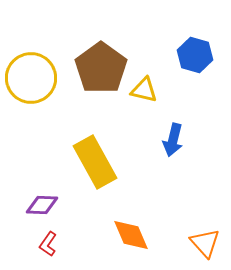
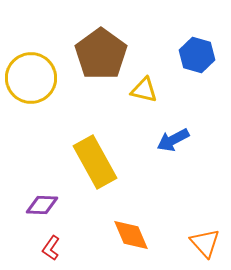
blue hexagon: moved 2 px right
brown pentagon: moved 14 px up
blue arrow: rotated 48 degrees clockwise
red L-shape: moved 3 px right, 4 px down
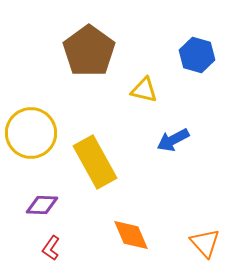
brown pentagon: moved 12 px left, 3 px up
yellow circle: moved 55 px down
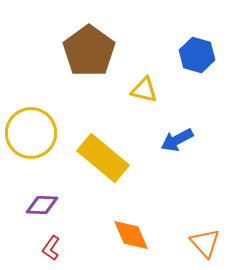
blue arrow: moved 4 px right
yellow rectangle: moved 8 px right, 4 px up; rotated 21 degrees counterclockwise
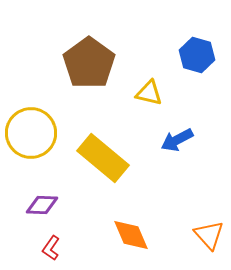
brown pentagon: moved 12 px down
yellow triangle: moved 5 px right, 3 px down
orange triangle: moved 4 px right, 8 px up
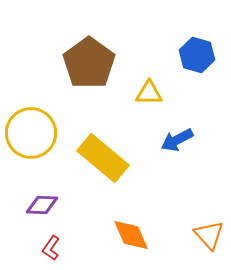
yellow triangle: rotated 12 degrees counterclockwise
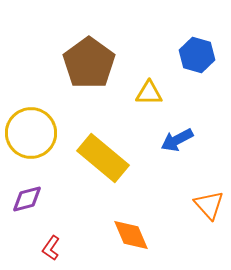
purple diamond: moved 15 px left, 6 px up; rotated 16 degrees counterclockwise
orange triangle: moved 30 px up
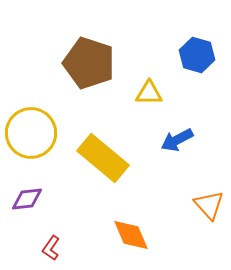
brown pentagon: rotated 18 degrees counterclockwise
purple diamond: rotated 8 degrees clockwise
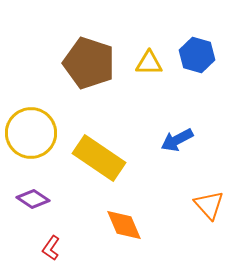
yellow triangle: moved 30 px up
yellow rectangle: moved 4 px left; rotated 6 degrees counterclockwise
purple diamond: moved 6 px right; rotated 40 degrees clockwise
orange diamond: moved 7 px left, 10 px up
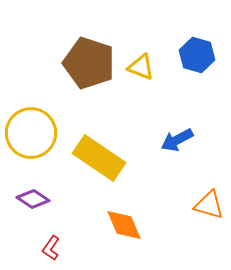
yellow triangle: moved 8 px left, 4 px down; rotated 20 degrees clockwise
orange triangle: rotated 32 degrees counterclockwise
